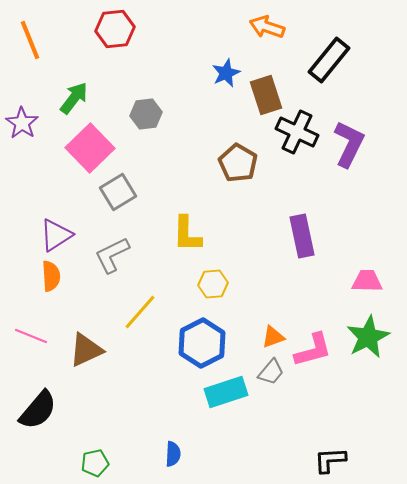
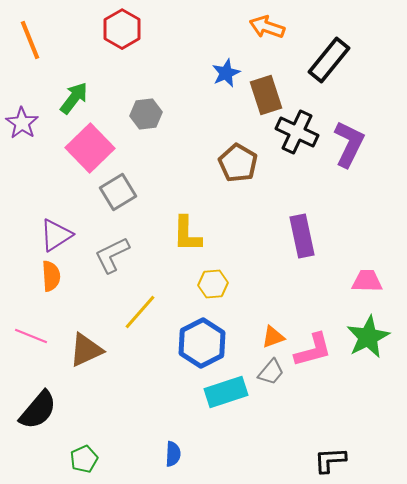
red hexagon: moved 7 px right; rotated 24 degrees counterclockwise
green pentagon: moved 11 px left, 4 px up; rotated 12 degrees counterclockwise
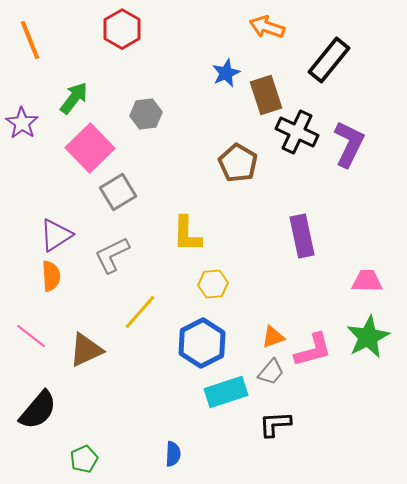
pink line: rotated 16 degrees clockwise
black L-shape: moved 55 px left, 36 px up
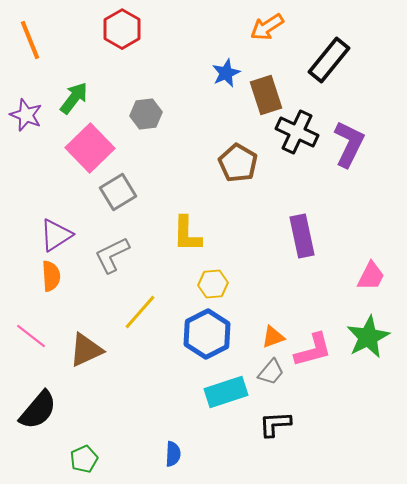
orange arrow: rotated 52 degrees counterclockwise
purple star: moved 4 px right, 8 px up; rotated 12 degrees counterclockwise
pink trapezoid: moved 4 px right, 5 px up; rotated 116 degrees clockwise
blue hexagon: moved 5 px right, 9 px up
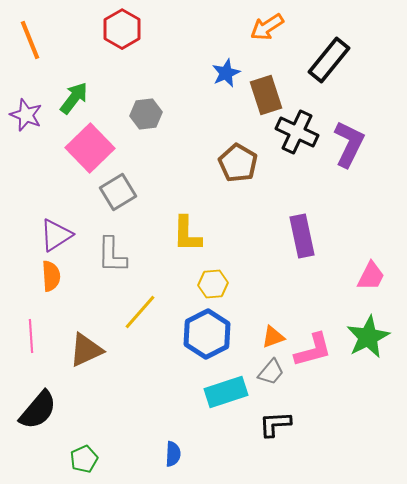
gray L-shape: rotated 63 degrees counterclockwise
pink line: rotated 48 degrees clockwise
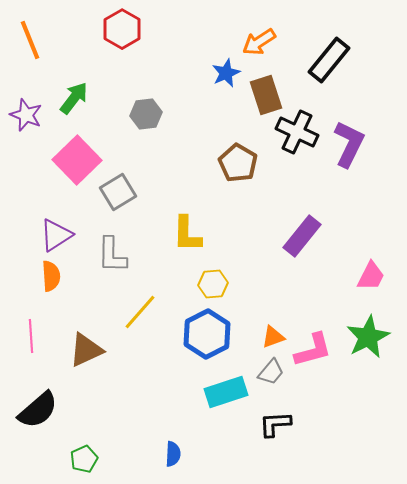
orange arrow: moved 8 px left, 15 px down
pink square: moved 13 px left, 12 px down
purple rectangle: rotated 51 degrees clockwise
black semicircle: rotated 9 degrees clockwise
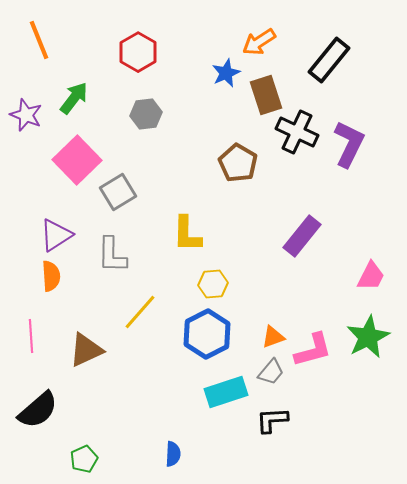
red hexagon: moved 16 px right, 23 px down
orange line: moved 9 px right
black L-shape: moved 3 px left, 4 px up
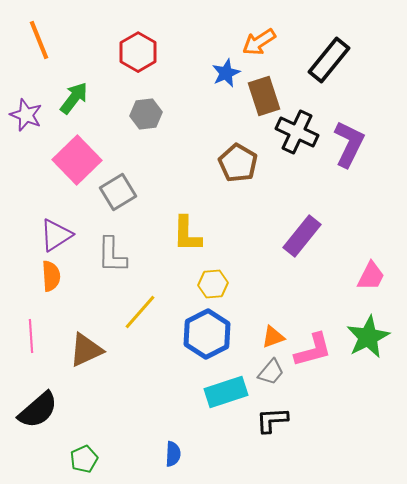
brown rectangle: moved 2 px left, 1 px down
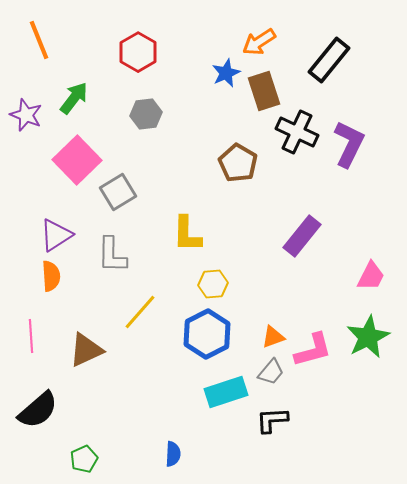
brown rectangle: moved 5 px up
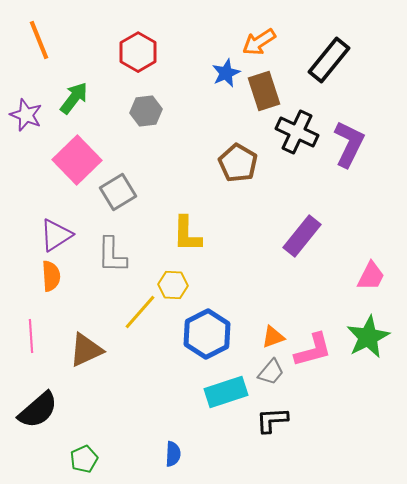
gray hexagon: moved 3 px up
yellow hexagon: moved 40 px left, 1 px down; rotated 8 degrees clockwise
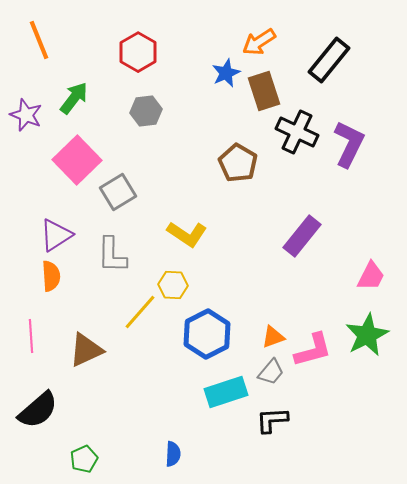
yellow L-shape: rotated 57 degrees counterclockwise
green star: moved 1 px left, 2 px up
